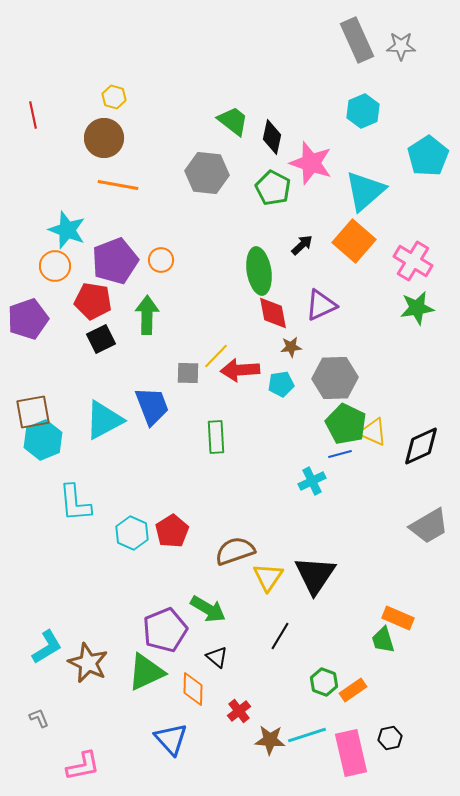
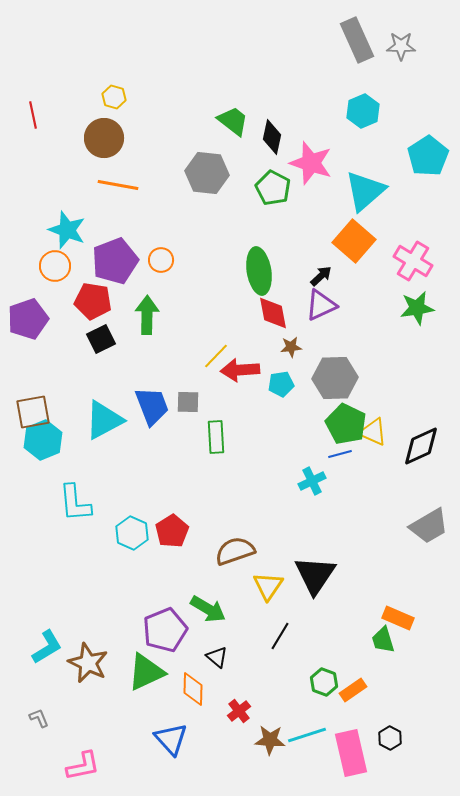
black arrow at (302, 245): moved 19 px right, 31 px down
gray square at (188, 373): moved 29 px down
yellow triangle at (268, 577): moved 9 px down
black hexagon at (390, 738): rotated 20 degrees counterclockwise
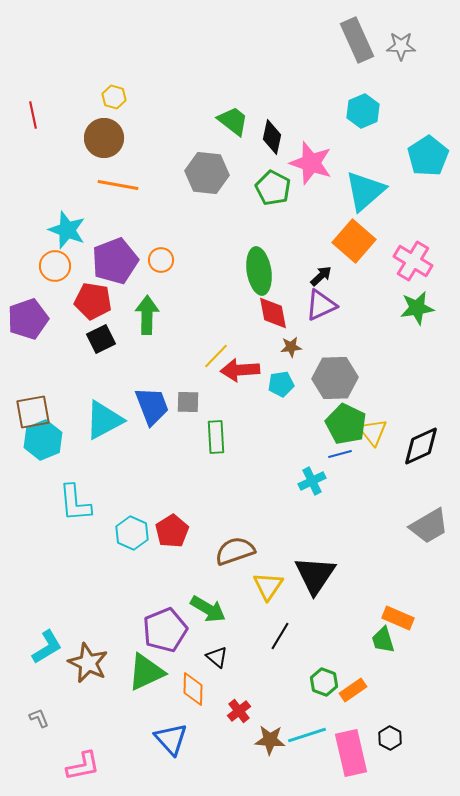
yellow triangle at (373, 432): rotated 28 degrees clockwise
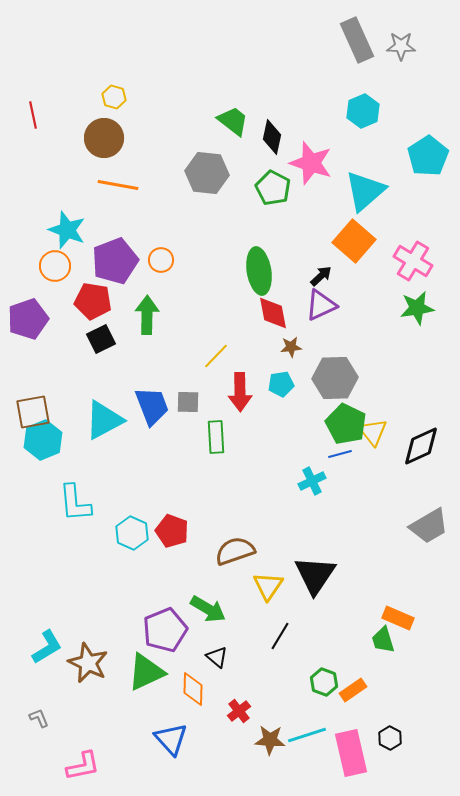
red arrow at (240, 370): moved 22 px down; rotated 87 degrees counterclockwise
red pentagon at (172, 531): rotated 20 degrees counterclockwise
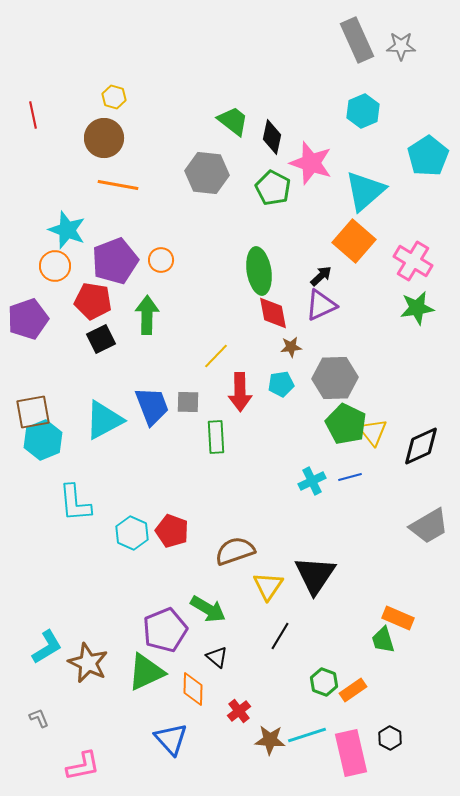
blue line at (340, 454): moved 10 px right, 23 px down
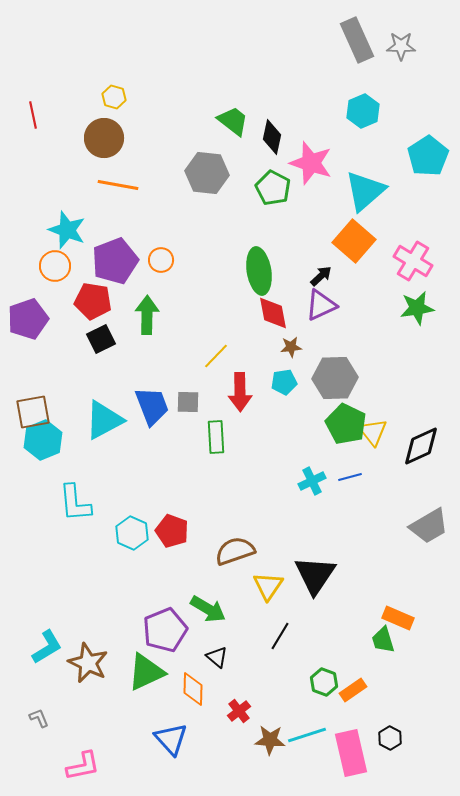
cyan pentagon at (281, 384): moved 3 px right, 2 px up
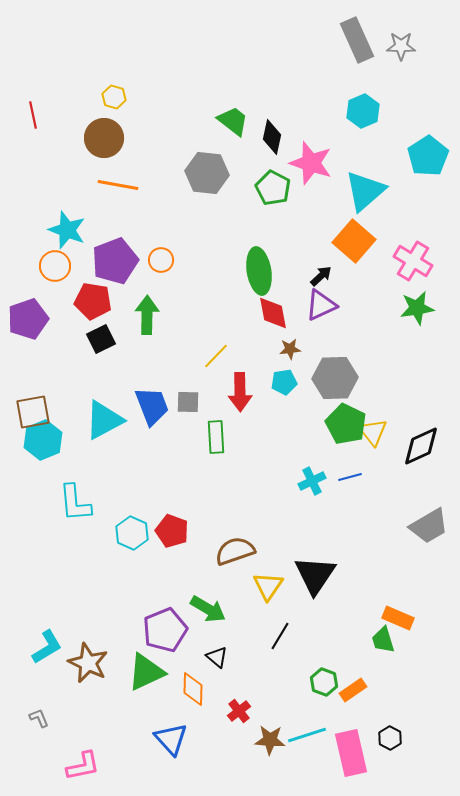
brown star at (291, 347): moved 1 px left, 2 px down
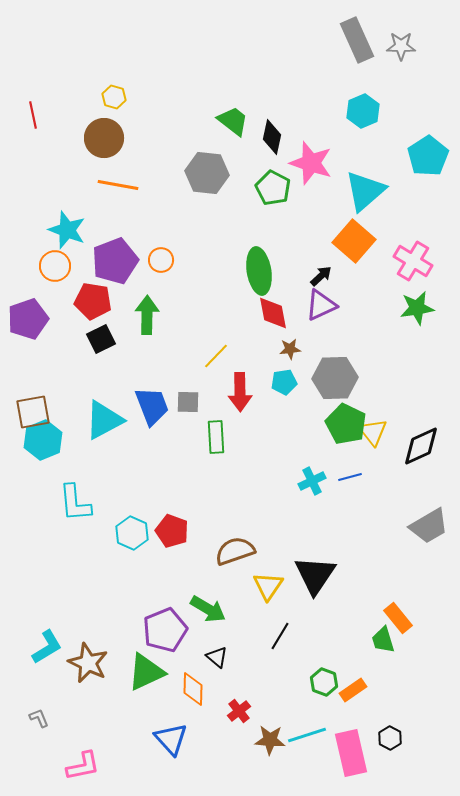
orange rectangle at (398, 618): rotated 28 degrees clockwise
